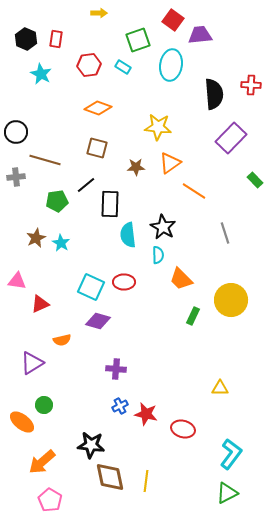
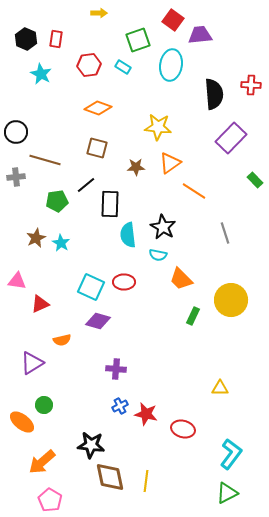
cyan semicircle at (158, 255): rotated 102 degrees clockwise
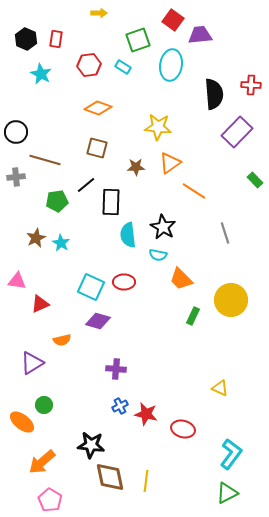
purple rectangle at (231, 138): moved 6 px right, 6 px up
black rectangle at (110, 204): moved 1 px right, 2 px up
yellow triangle at (220, 388): rotated 24 degrees clockwise
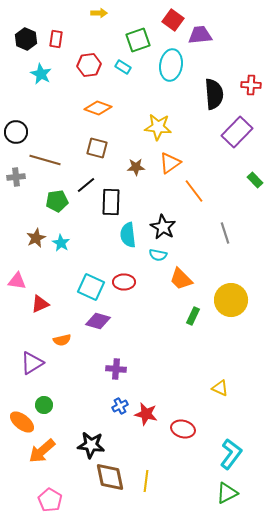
orange line at (194, 191): rotated 20 degrees clockwise
orange arrow at (42, 462): moved 11 px up
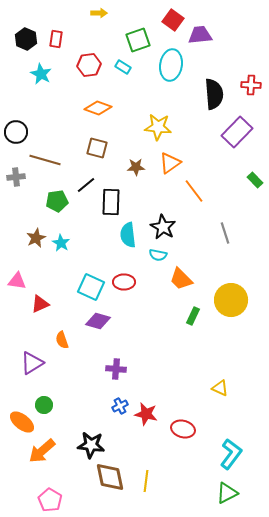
orange semicircle at (62, 340): rotated 84 degrees clockwise
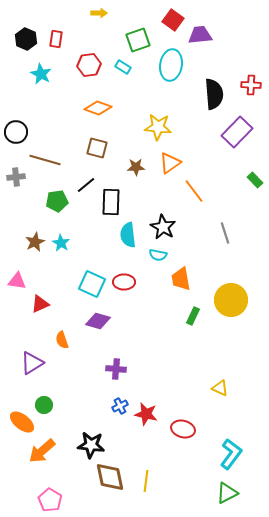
brown star at (36, 238): moved 1 px left, 4 px down
orange trapezoid at (181, 279): rotated 35 degrees clockwise
cyan square at (91, 287): moved 1 px right, 3 px up
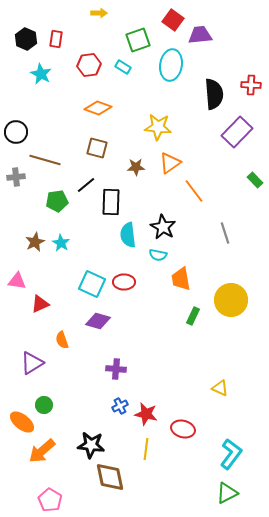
yellow line at (146, 481): moved 32 px up
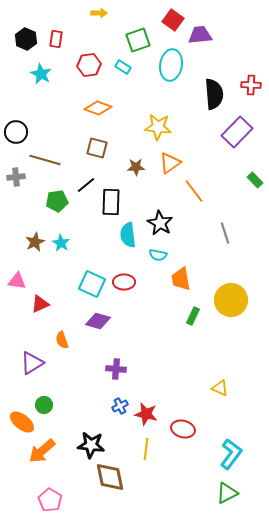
black star at (163, 227): moved 3 px left, 4 px up
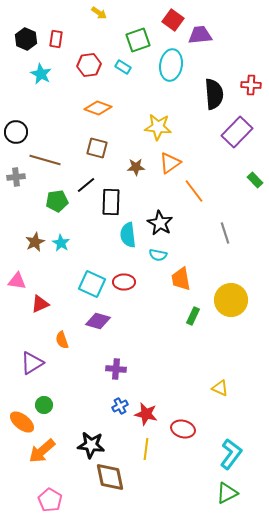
yellow arrow at (99, 13): rotated 35 degrees clockwise
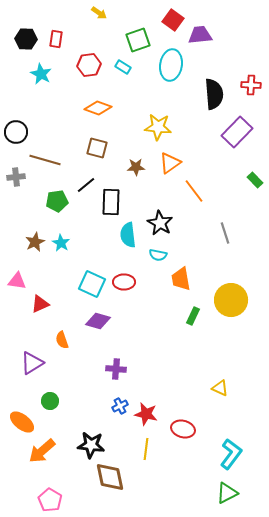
black hexagon at (26, 39): rotated 20 degrees counterclockwise
green circle at (44, 405): moved 6 px right, 4 px up
